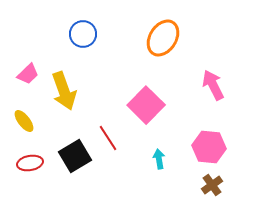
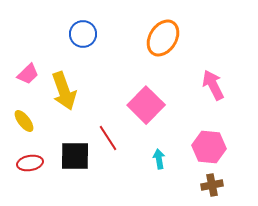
black square: rotated 32 degrees clockwise
brown cross: rotated 25 degrees clockwise
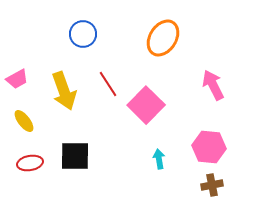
pink trapezoid: moved 11 px left, 5 px down; rotated 15 degrees clockwise
red line: moved 54 px up
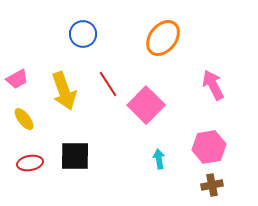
orange ellipse: rotated 6 degrees clockwise
yellow ellipse: moved 2 px up
pink hexagon: rotated 16 degrees counterclockwise
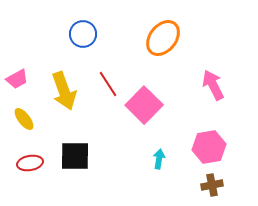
pink square: moved 2 px left
cyan arrow: rotated 18 degrees clockwise
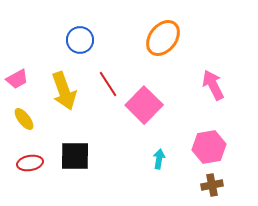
blue circle: moved 3 px left, 6 px down
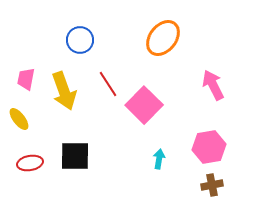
pink trapezoid: moved 9 px right; rotated 130 degrees clockwise
yellow ellipse: moved 5 px left
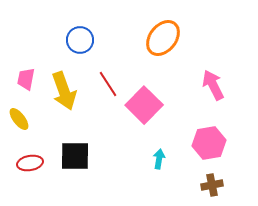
pink hexagon: moved 4 px up
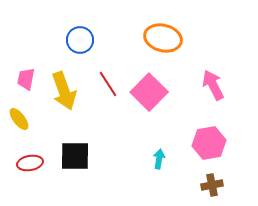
orange ellipse: rotated 66 degrees clockwise
pink square: moved 5 px right, 13 px up
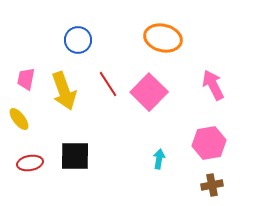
blue circle: moved 2 px left
